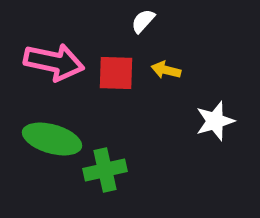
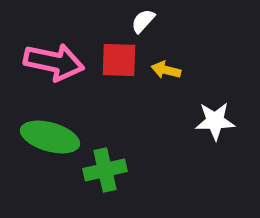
red square: moved 3 px right, 13 px up
white star: rotated 15 degrees clockwise
green ellipse: moved 2 px left, 2 px up
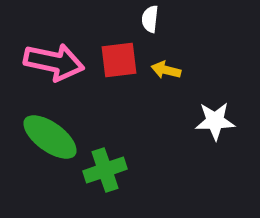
white semicircle: moved 7 px right, 2 px up; rotated 36 degrees counterclockwise
red square: rotated 9 degrees counterclockwise
green ellipse: rotated 20 degrees clockwise
green cross: rotated 6 degrees counterclockwise
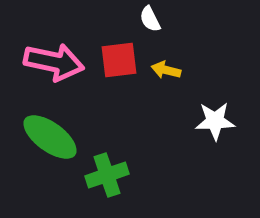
white semicircle: rotated 32 degrees counterclockwise
green cross: moved 2 px right, 5 px down
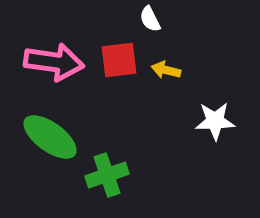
pink arrow: rotated 4 degrees counterclockwise
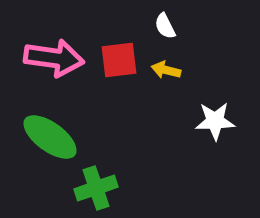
white semicircle: moved 15 px right, 7 px down
pink arrow: moved 4 px up
green cross: moved 11 px left, 13 px down
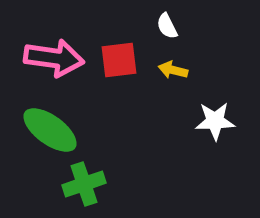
white semicircle: moved 2 px right
yellow arrow: moved 7 px right
green ellipse: moved 7 px up
green cross: moved 12 px left, 4 px up
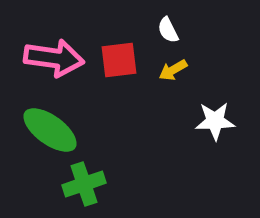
white semicircle: moved 1 px right, 4 px down
yellow arrow: rotated 44 degrees counterclockwise
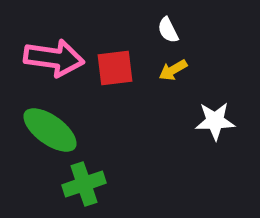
red square: moved 4 px left, 8 px down
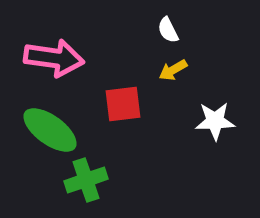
red square: moved 8 px right, 36 px down
green cross: moved 2 px right, 4 px up
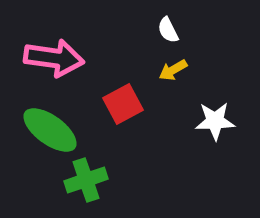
red square: rotated 21 degrees counterclockwise
